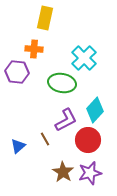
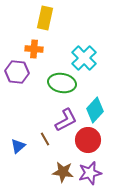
brown star: rotated 25 degrees counterclockwise
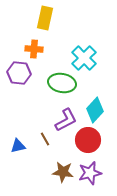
purple hexagon: moved 2 px right, 1 px down
blue triangle: rotated 28 degrees clockwise
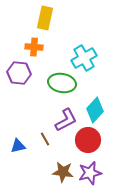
orange cross: moved 2 px up
cyan cross: rotated 15 degrees clockwise
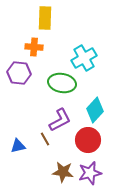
yellow rectangle: rotated 10 degrees counterclockwise
purple L-shape: moved 6 px left
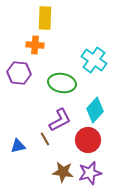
orange cross: moved 1 px right, 2 px up
cyan cross: moved 10 px right, 2 px down; rotated 25 degrees counterclockwise
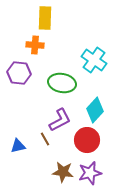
red circle: moved 1 px left
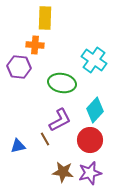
purple hexagon: moved 6 px up
red circle: moved 3 px right
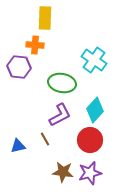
purple L-shape: moved 5 px up
